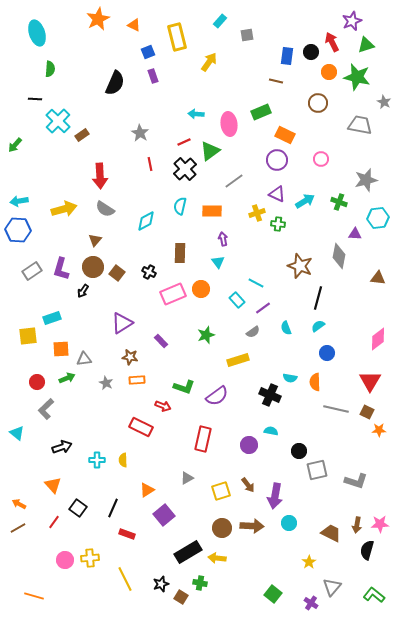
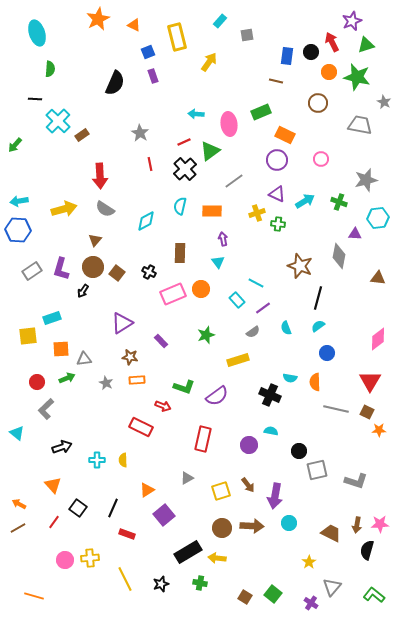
brown square at (181, 597): moved 64 px right
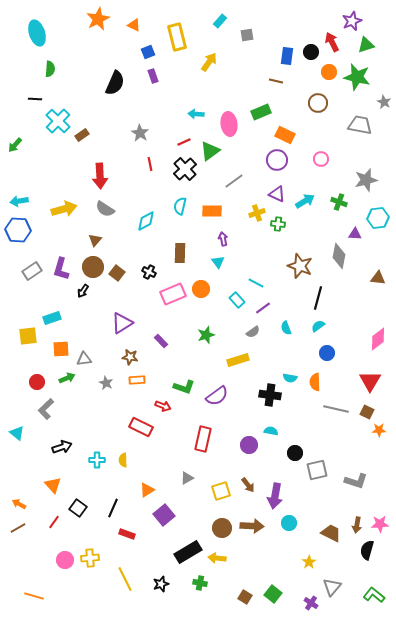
black cross at (270, 395): rotated 15 degrees counterclockwise
black circle at (299, 451): moved 4 px left, 2 px down
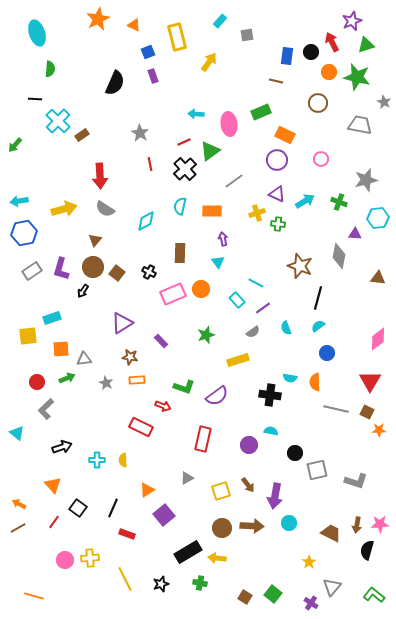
blue hexagon at (18, 230): moved 6 px right, 3 px down; rotated 15 degrees counterclockwise
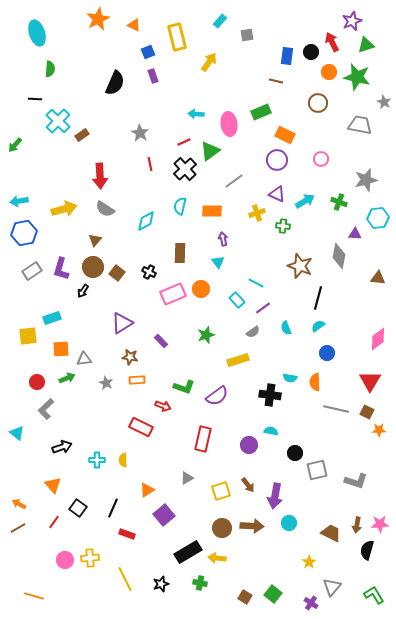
green cross at (278, 224): moved 5 px right, 2 px down
green L-shape at (374, 595): rotated 20 degrees clockwise
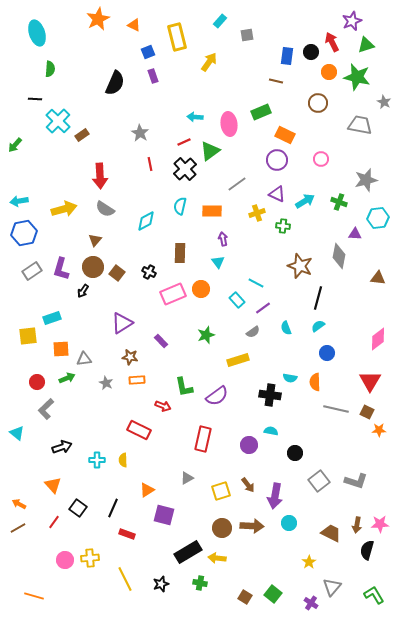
cyan arrow at (196, 114): moved 1 px left, 3 px down
gray line at (234, 181): moved 3 px right, 3 px down
green L-shape at (184, 387): rotated 60 degrees clockwise
red rectangle at (141, 427): moved 2 px left, 3 px down
gray square at (317, 470): moved 2 px right, 11 px down; rotated 25 degrees counterclockwise
purple square at (164, 515): rotated 35 degrees counterclockwise
